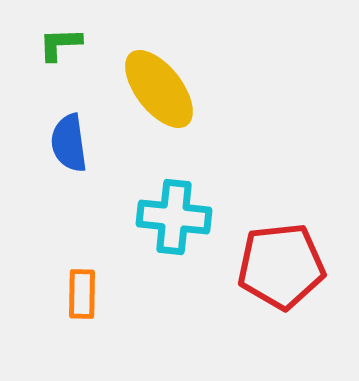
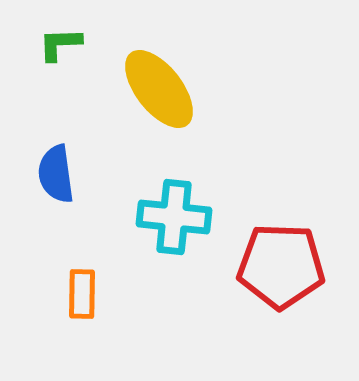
blue semicircle: moved 13 px left, 31 px down
red pentagon: rotated 8 degrees clockwise
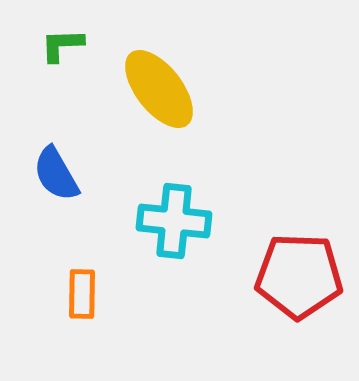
green L-shape: moved 2 px right, 1 px down
blue semicircle: rotated 22 degrees counterclockwise
cyan cross: moved 4 px down
red pentagon: moved 18 px right, 10 px down
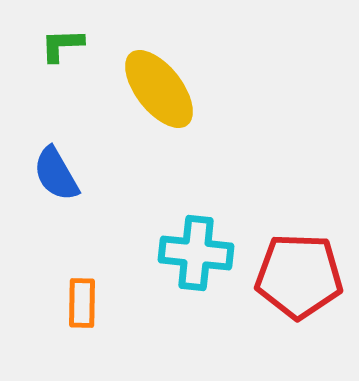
cyan cross: moved 22 px right, 32 px down
orange rectangle: moved 9 px down
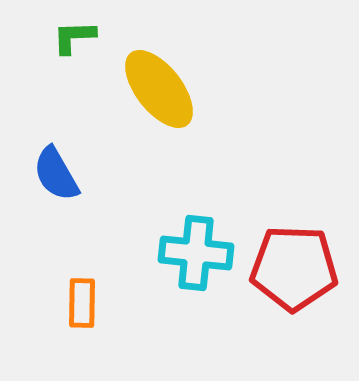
green L-shape: moved 12 px right, 8 px up
red pentagon: moved 5 px left, 8 px up
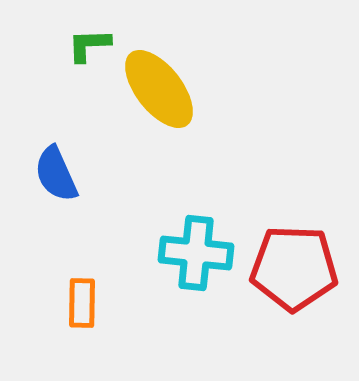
green L-shape: moved 15 px right, 8 px down
blue semicircle: rotated 6 degrees clockwise
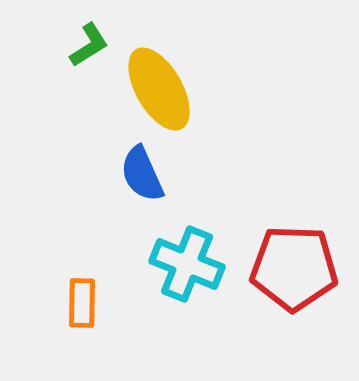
green L-shape: rotated 150 degrees clockwise
yellow ellipse: rotated 8 degrees clockwise
blue semicircle: moved 86 px right
cyan cross: moved 9 px left, 11 px down; rotated 16 degrees clockwise
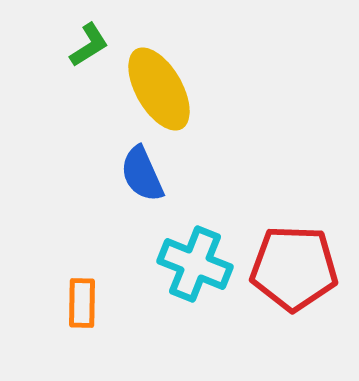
cyan cross: moved 8 px right
